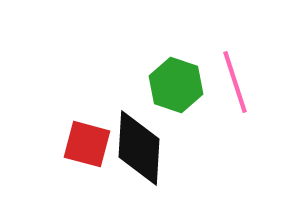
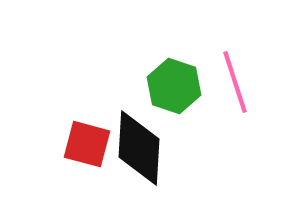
green hexagon: moved 2 px left, 1 px down
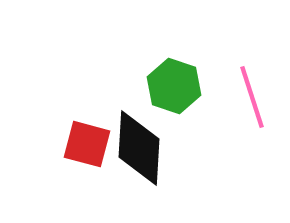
pink line: moved 17 px right, 15 px down
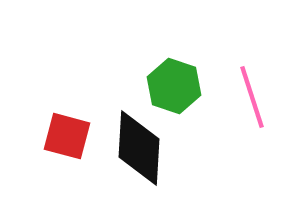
red square: moved 20 px left, 8 px up
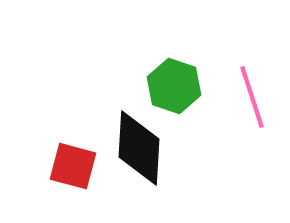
red square: moved 6 px right, 30 px down
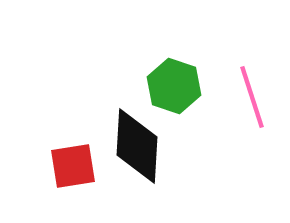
black diamond: moved 2 px left, 2 px up
red square: rotated 24 degrees counterclockwise
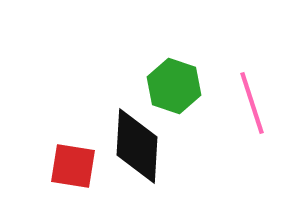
pink line: moved 6 px down
red square: rotated 18 degrees clockwise
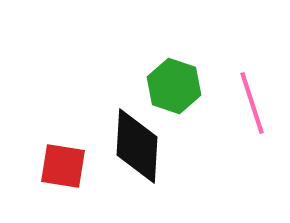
red square: moved 10 px left
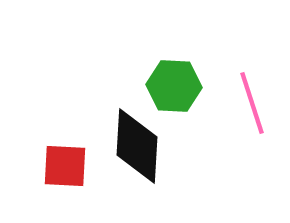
green hexagon: rotated 16 degrees counterclockwise
red square: moved 2 px right; rotated 6 degrees counterclockwise
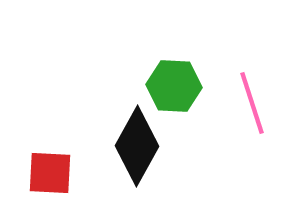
black diamond: rotated 26 degrees clockwise
red square: moved 15 px left, 7 px down
